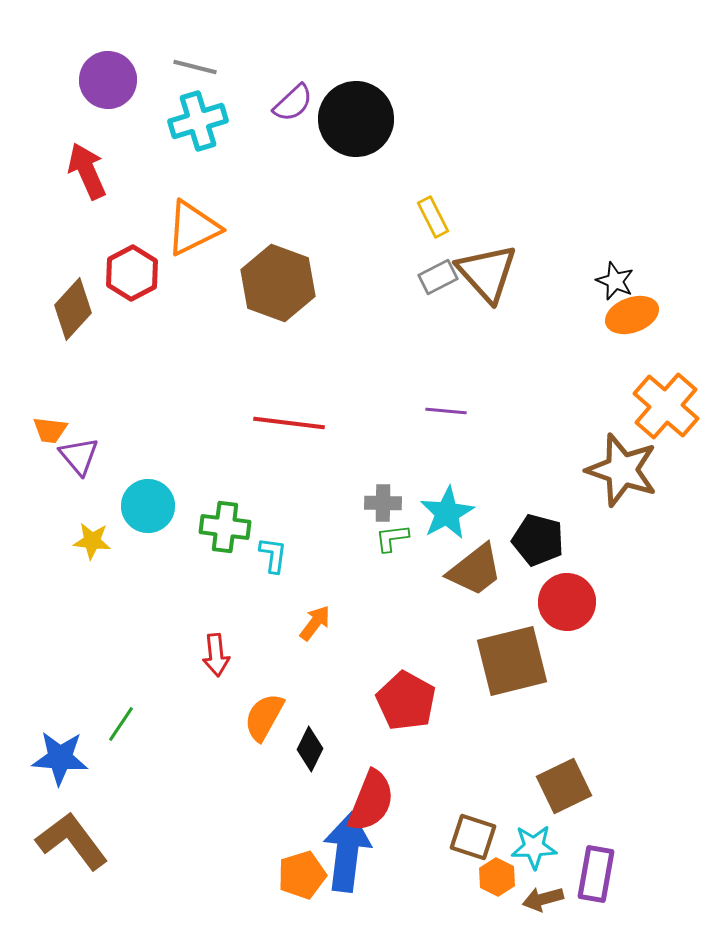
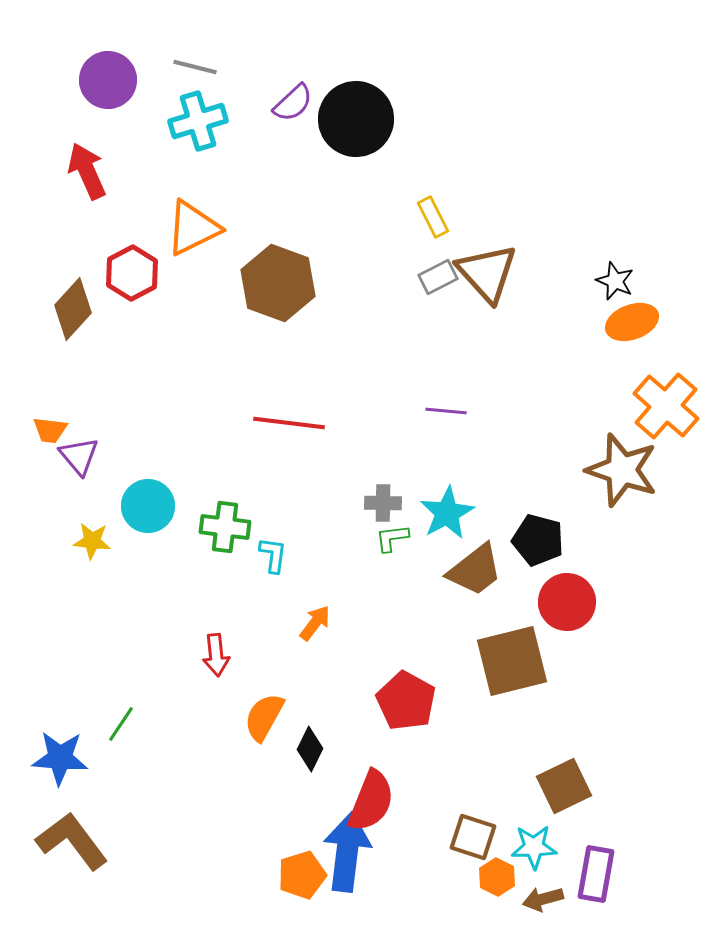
orange ellipse at (632, 315): moved 7 px down
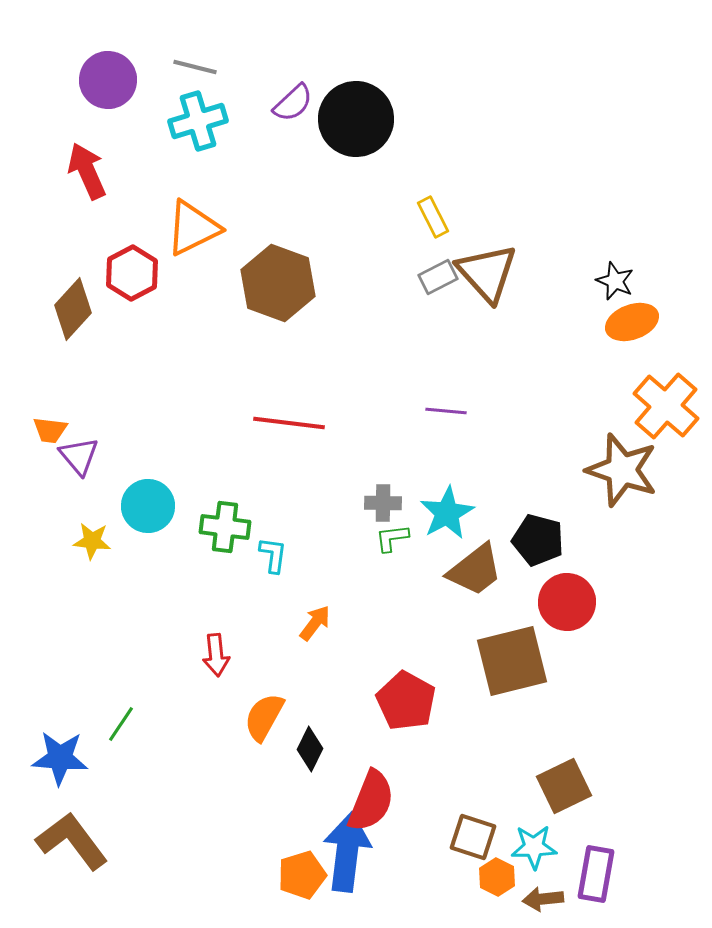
brown arrow at (543, 899): rotated 9 degrees clockwise
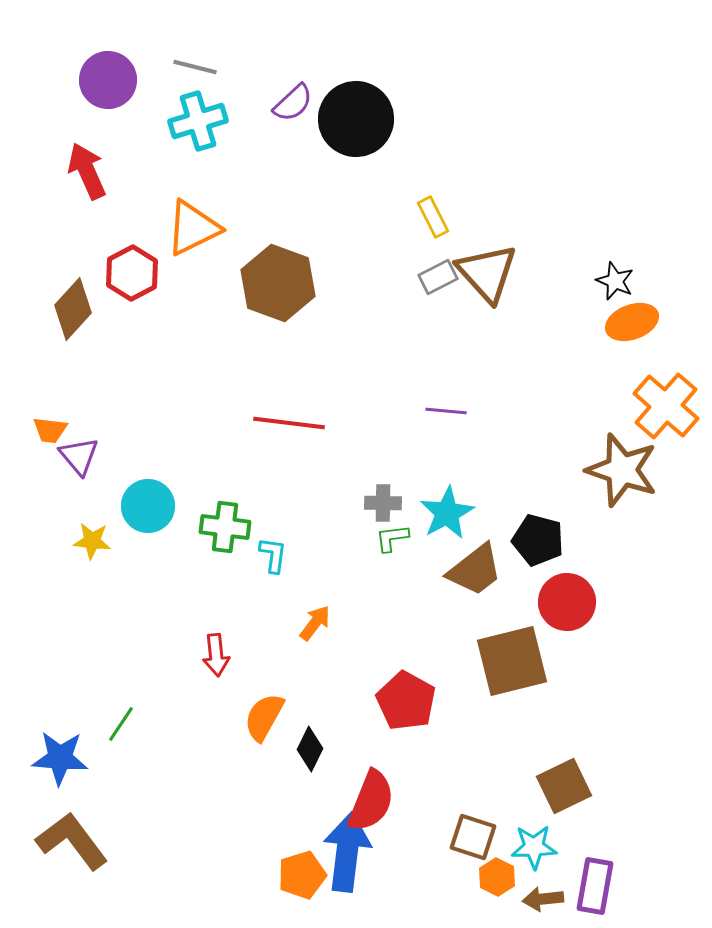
purple rectangle at (596, 874): moved 1 px left, 12 px down
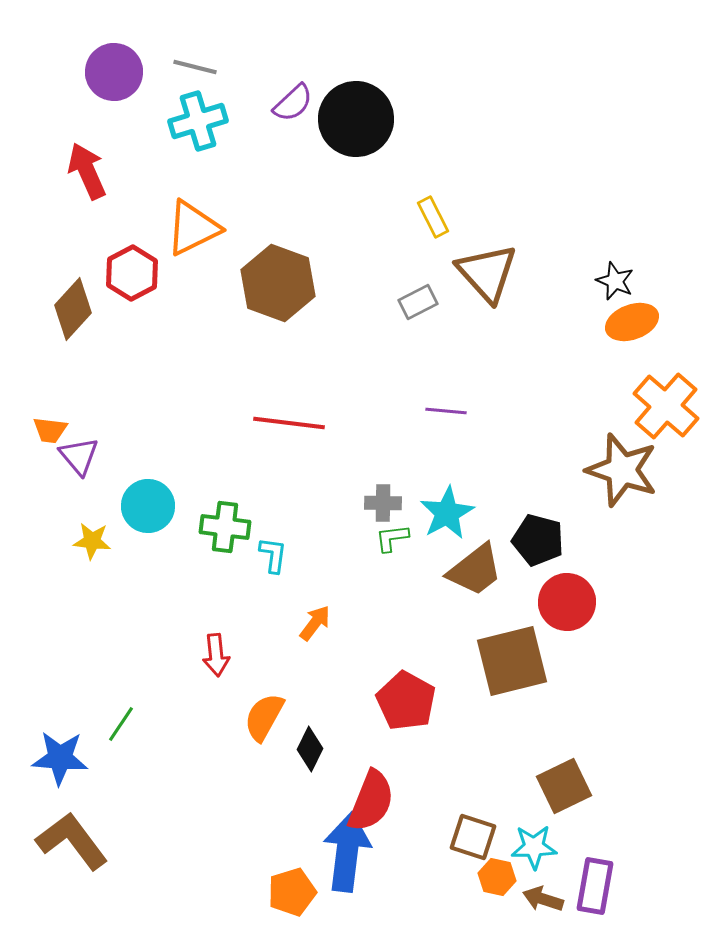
purple circle at (108, 80): moved 6 px right, 8 px up
gray rectangle at (438, 277): moved 20 px left, 25 px down
orange pentagon at (302, 875): moved 10 px left, 17 px down
orange hexagon at (497, 877): rotated 15 degrees counterclockwise
brown arrow at (543, 899): rotated 24 degrees clockwise
